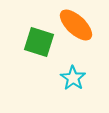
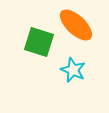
cyan star: moved 8 px up; rotated 10 degrees counterclockwise
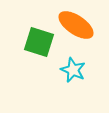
orange ellipse: rotated 9 degrees counterclockwise
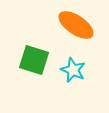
green square: moved 5 px left, 18 px down
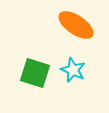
green square: moved 1 px right, 13 px down
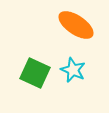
green square: rotated 8 degrees clockwise
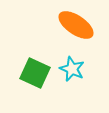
cyan star: moved 1 px left, 1 px up
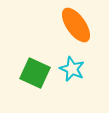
orange ellipse: rotated 21 degrees clockwise
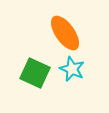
orange ellipse: moved 11 px left, 8 px down
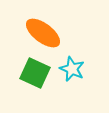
orange ellipse: moved 22 px left; rotated 18 degrees counterclockwise
